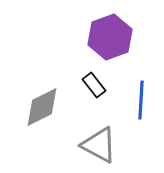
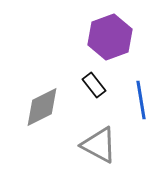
blue line: rotated 12 degrees counterclockwise
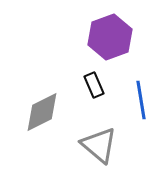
black rectangle: rotated 15 degrees clockwise
gray diamond: moved 5 px down
gray triangle: rotated 12 degrees clockwise
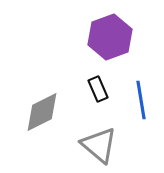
black rectangle: moved 4 px right, 4 px down
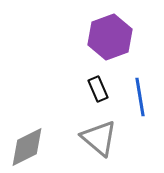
blue line: moved 1 px left, 3 px up
gray diamond: moved 15 px left, 35 px down
gray triangle: moved 7 px up
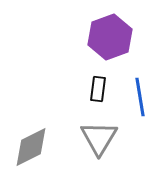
black rectangle: rotated 30 degrees clockwise
gray triangle: rotated 21 degrees clockwise
gray diamond: moved 4 px right
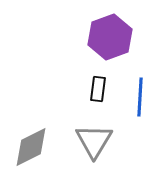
blue line: rotated 12 degrees clockwise
gray triangle: moved 5 px left, 3 px down
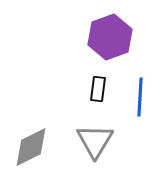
gray triangle: moved 1 px right
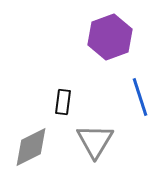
black rectangle: moved 35 px left, 13 px down
blue line: rotated 21 degrees counterclockwise
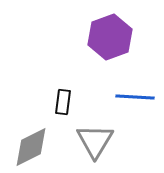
blue line: moved 5 px left; rotated 69 degrees counterclockwise
